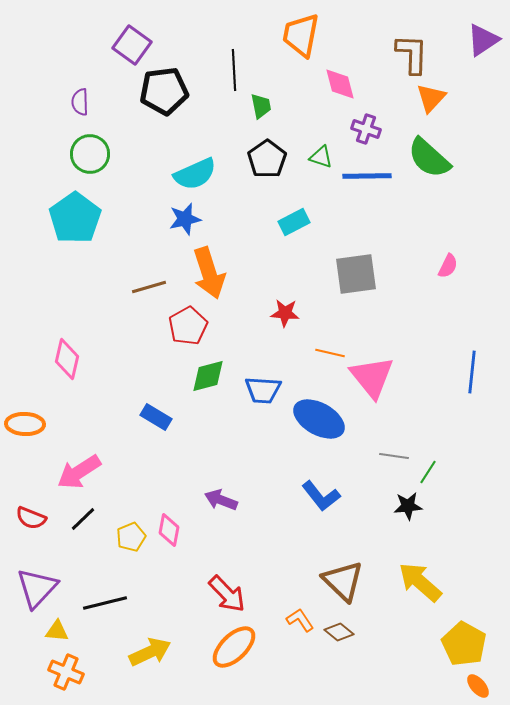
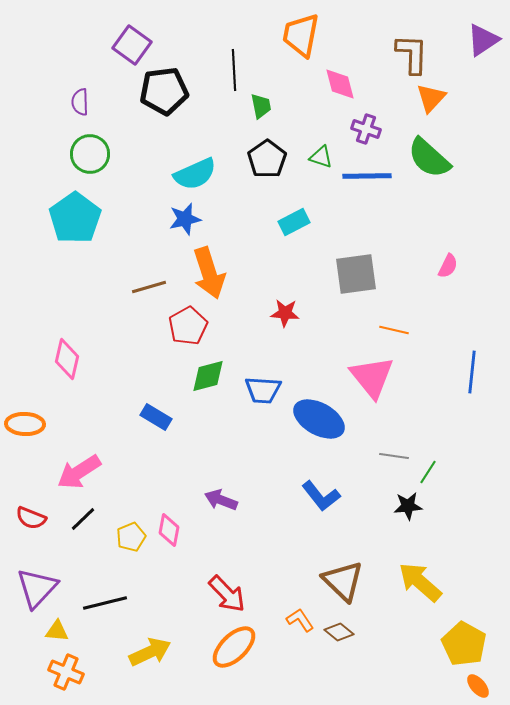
orange line at (330, 353): moved 64 px right, 23 px up
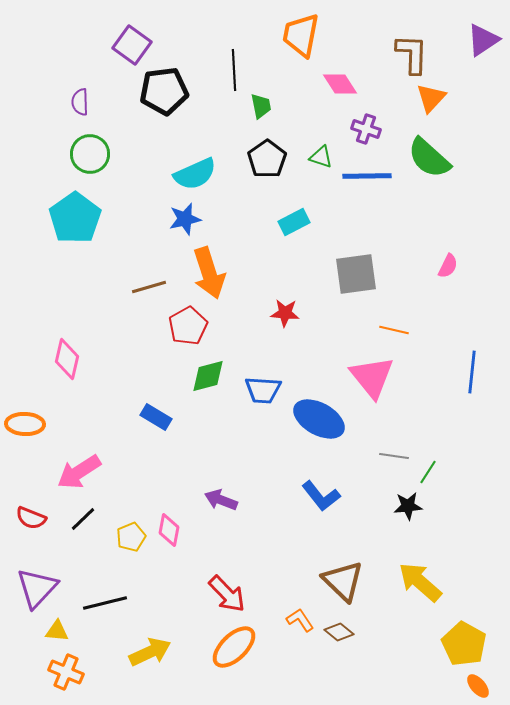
pink diamond at (340, 84): rotated 18 degrees counterclockwise
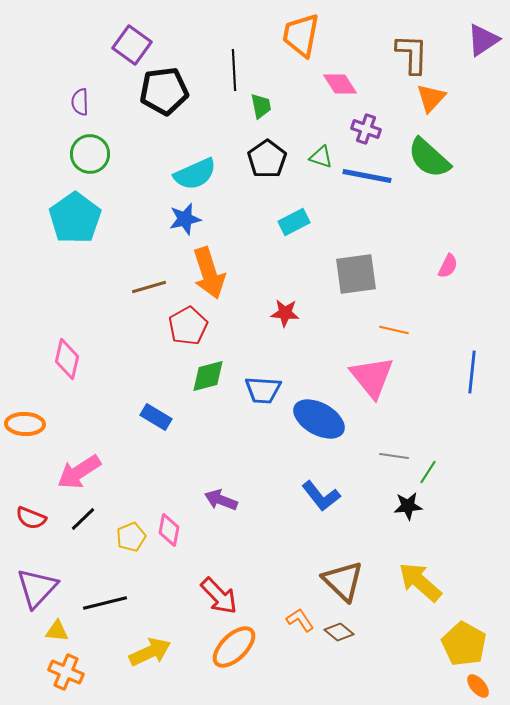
blue line at (367, 176): rotated 12 degrees clockwise
red arrow at (227, 594): moved 8 px left, 2 px down
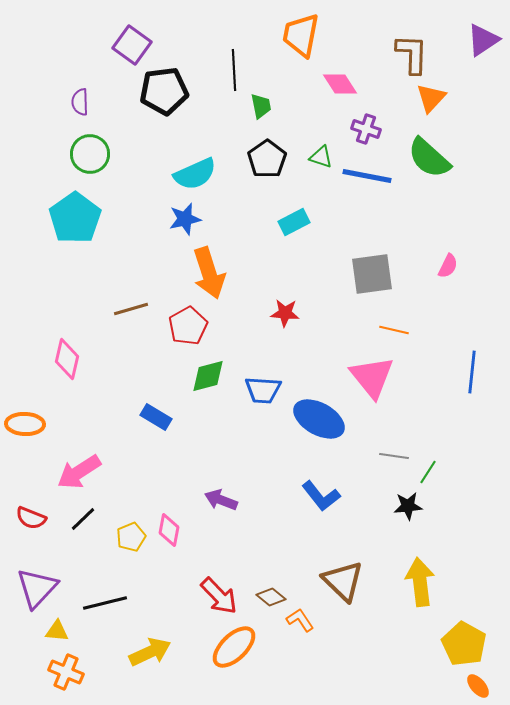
gray square at (356, 274): moved 16 px right
brown line at (149, 287): moved 18 px left, 22 px down
yellow arrow at (420, 582): rotated 42 degrees clockwise
brown diamond at (339, 632): moved 68 px left, 35 px up
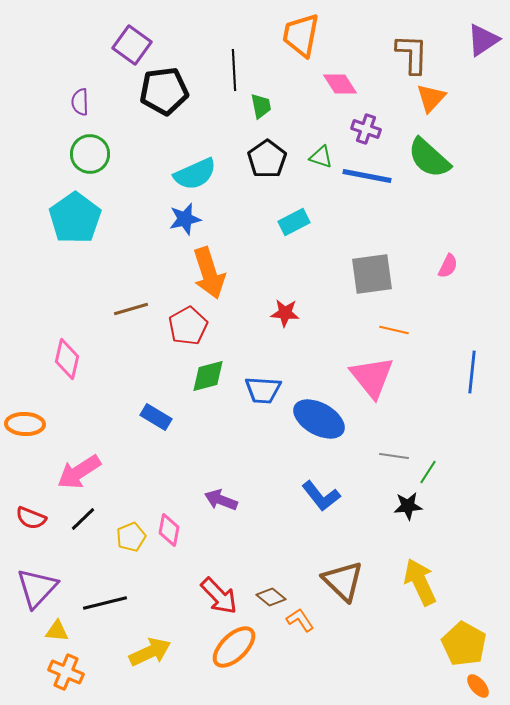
yellow arrow at (420, 582): rotated 18 degrees counterclockwise
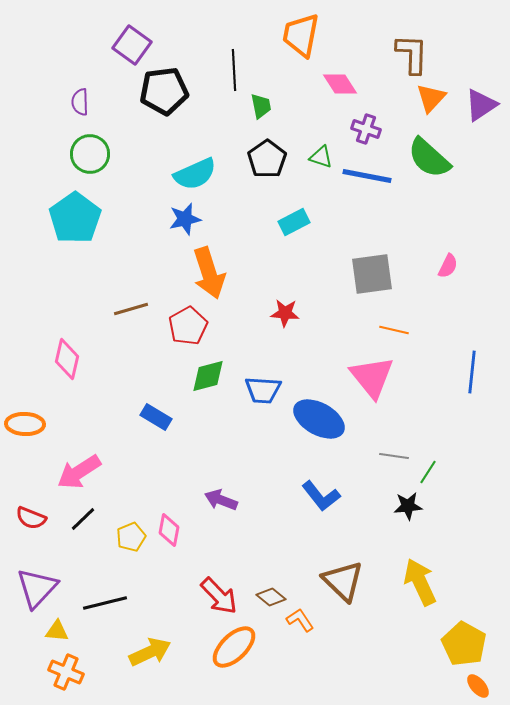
purple triangle at (483, 40): moved 2 px left, 65 px down
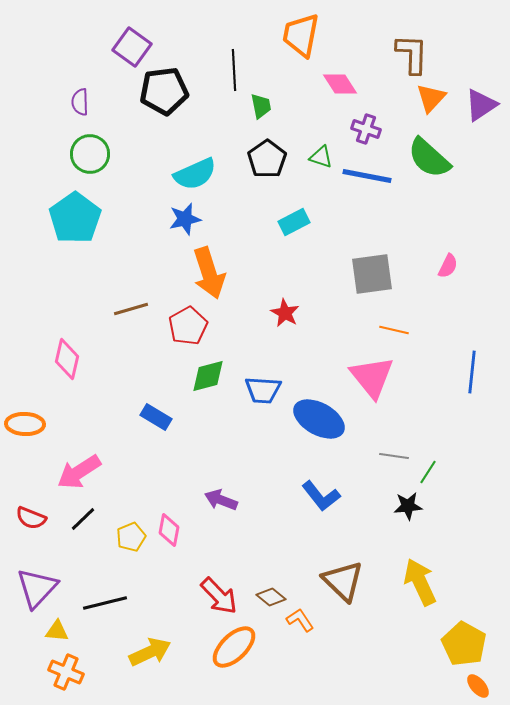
purple square at (132, 45): moved 2 px down
red star at (285, 313): rotated 24 degrees clockwise
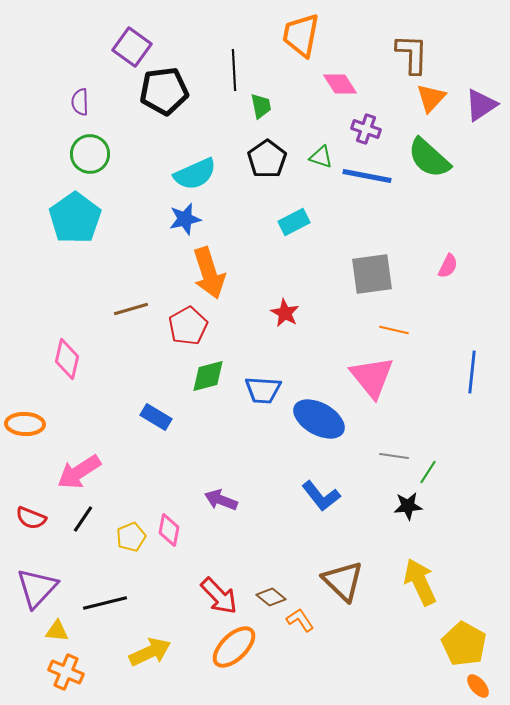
black line at (83, 519): rotated 12 degrees counterclockwise
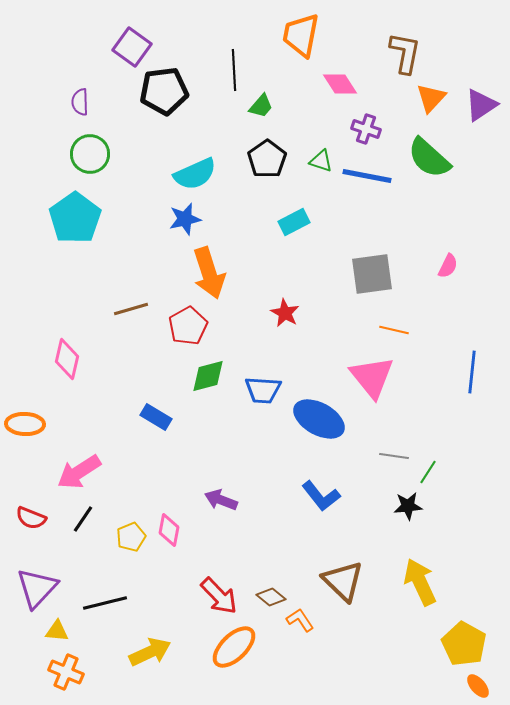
brown L-shape at (412, 54): moved 7 px left, 1 px up; rotated 9 degrees clockwise
green trapezoid at (261, 106): rotated 52 degrees clockwise
green triangle at (321, 157): moved 4 px down
